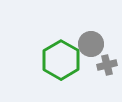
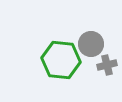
green hexagon: rotated 24 degrees counterclockwise
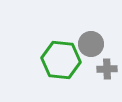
gray cross: moved 4 px down; rotated 12 degrees clockwise
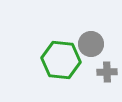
gray cross: moved 3 px down
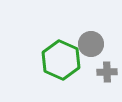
green hexagon: rotated 18 degrees clockwise
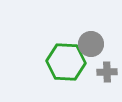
green hexagon: moved 5 px right, 2 px down; rotated 21 degrees counterclockwise
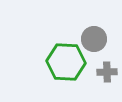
gray circle: moved 3 px right, 5 px up
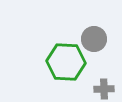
gray cross: moved 3 px left, 17 px down
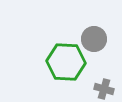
gray cross: rotated 18 degrees clockwise
